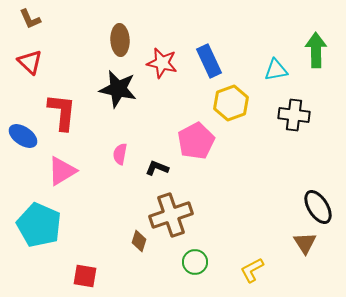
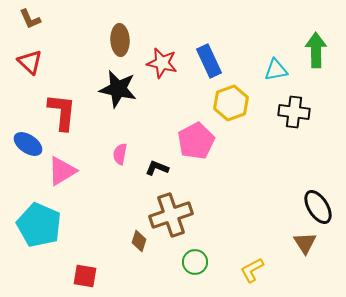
black cross: moved 3 px up
blue ellipse: moved 5 px right, 8 px down
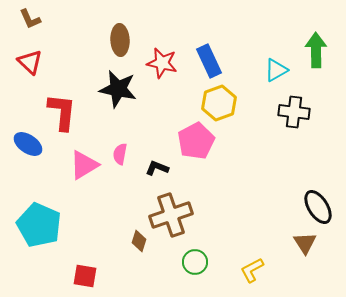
cyan triangle: rotated 20 degrees counterclockwise
yellow hexagon: moved 12 px left
pink triangle: moved 22 px right, 6 px up
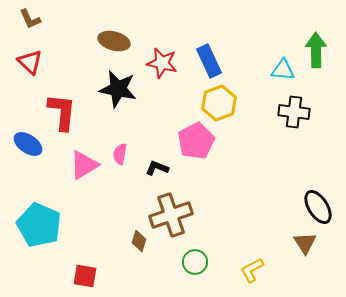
brown ellipse: moved 6 px left, 1 px down; rotated 72 degrees counterclockwise
cyan triangle: moved 7 px right; rotated 35 degrees clockwise
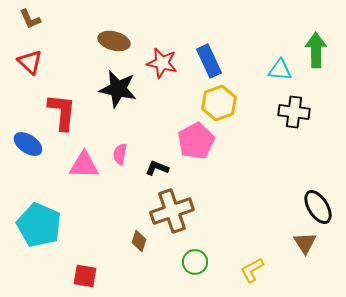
cyan triangle: moved 3 px left
pink triangle: rotated 32 degrees clockwise
brown cross: moved 1 px right, 4 px up
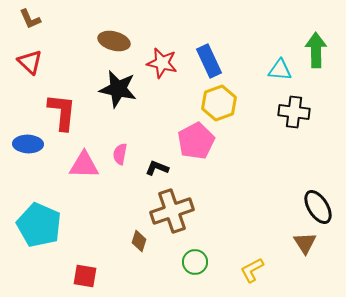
blue ellipse: rotated 32 degrees counterclockwise
